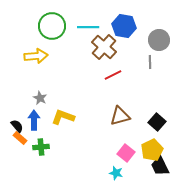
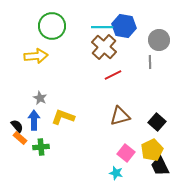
cyan line: moved 14 px right
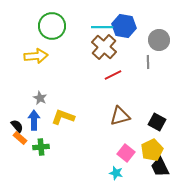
gray line: moved 2 px left
black square: rotated 12 degrees counterclockwise
black trapezoid: moved 1 px down
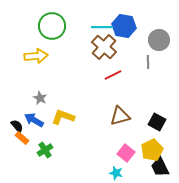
blue arrow: rotated 60 degrees counterclockwise
orange rectangle: moved 2 px right
green cross: moved 4 px right, 3 px down; rotated 28 degrees counterclockwise
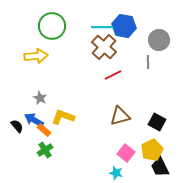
orange rectangle: moved 22 px right, 8 px up
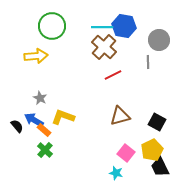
green cross: rotated 14 degrees counterclockwise
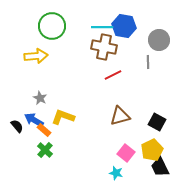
brown cross: rotated 30 degrees counterclockwise
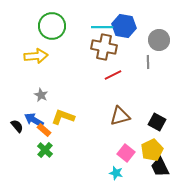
gray star: moved 1 px right, 3 px up
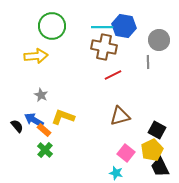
black square: moved 8 px down
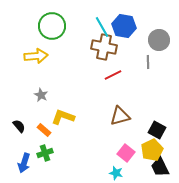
cyan line: rotated 60 degrees clockwise
blue arrow: moved 10 px left, 43 px down; rotated 102 degrees counterclockwise
black semicircle: moved 2 px right
green cross: moved 3 px down; rotated 28 degrees clockwise
